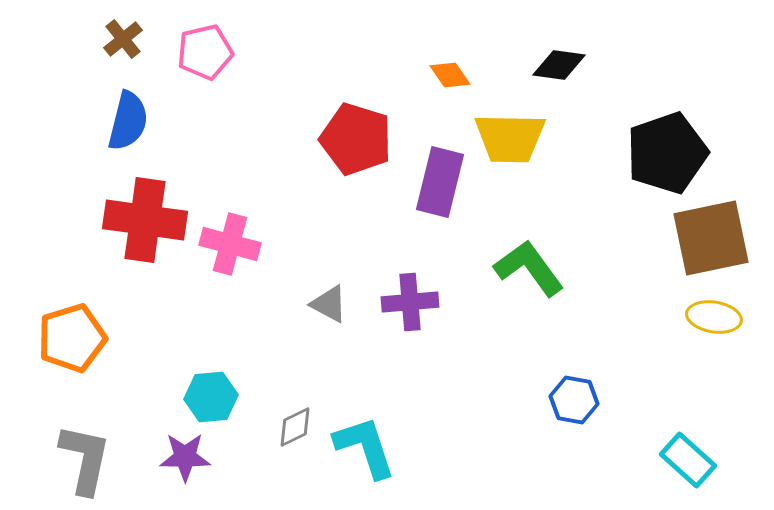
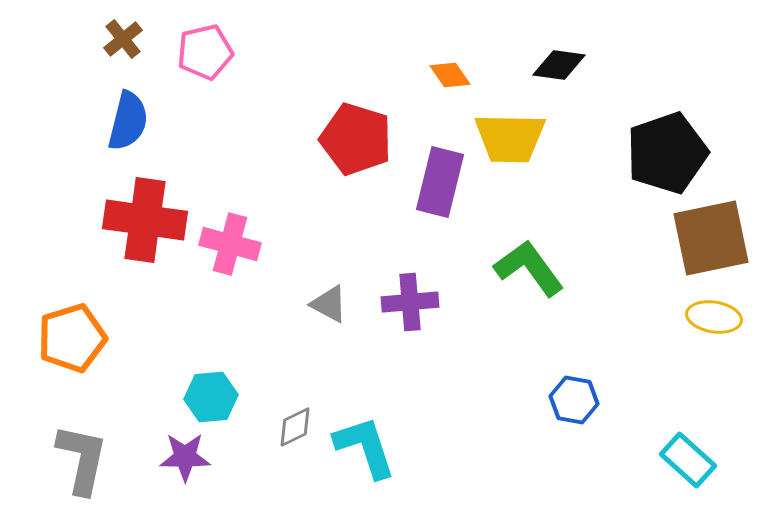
gray L-shape: moved 3 px left
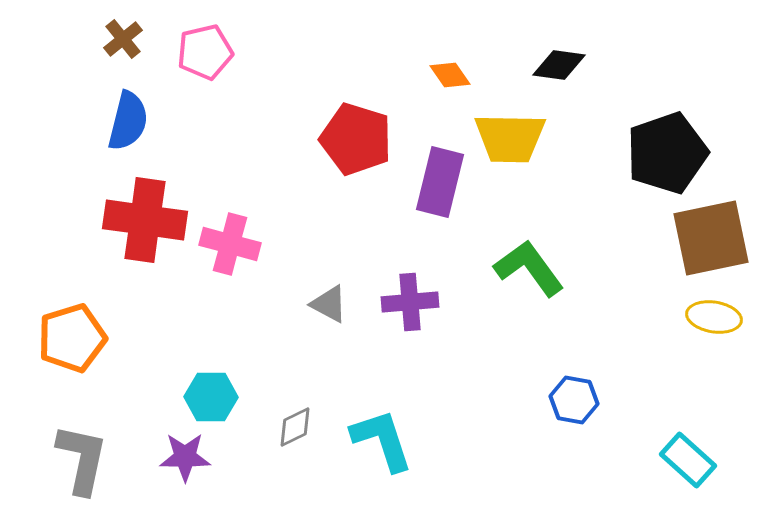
cyan hexagon: rotated 6 degrees clockwise
cyan L-shape: moved 17 px right, 7 px up
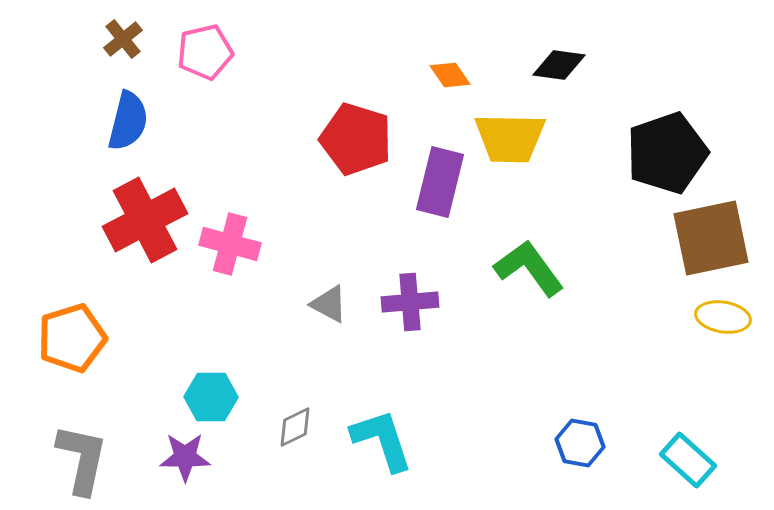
red cross: rotated 36 degrees counterclockwise
yellow ellipse: moved 9 px right
blue hexagon: moved 6 px right, 43 px down
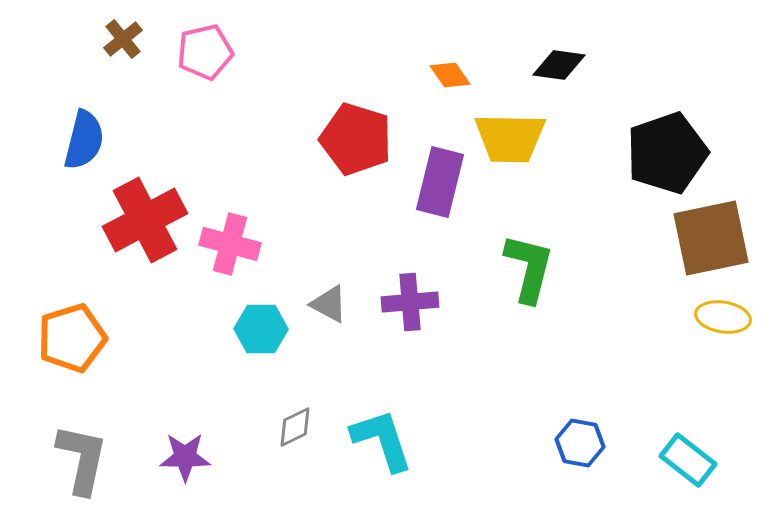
blue semicircle: moved 44 px left, 19 px down
green L-shape: rotated 50 degrees clockwise
cyan hexagon: moved 50 px right, 68 px up
cyan rectangle: rotated 4 degrees counterclockwise
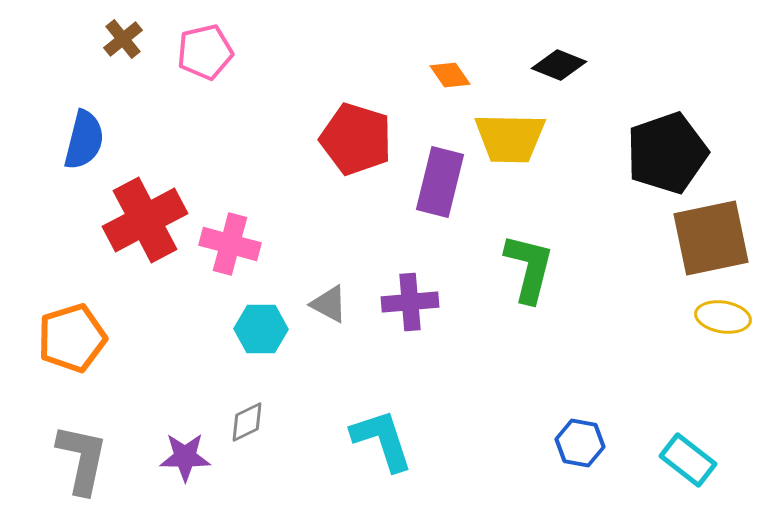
black diamond: rotated 14 degrees clockwise
gray diamond: moved 48 px left, 5 px up
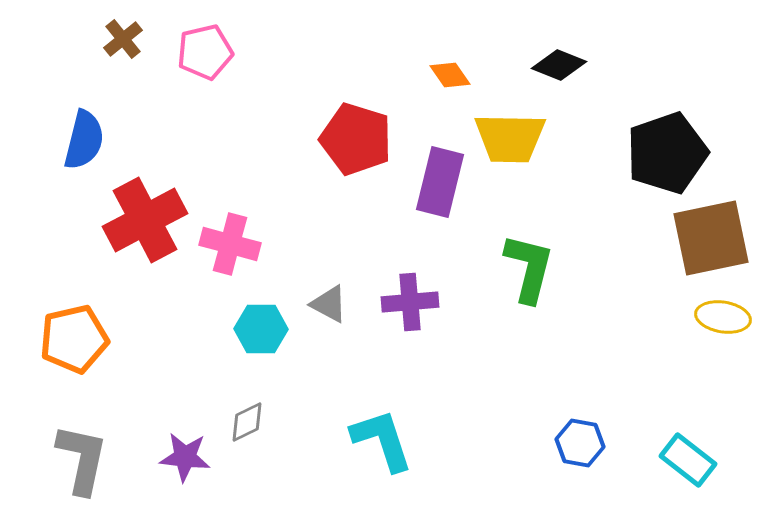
orange pentagon: moved 2 px right, 1 px down; rotated 4 degrees clockwise
purple star: rotated 6 degrees clockwise
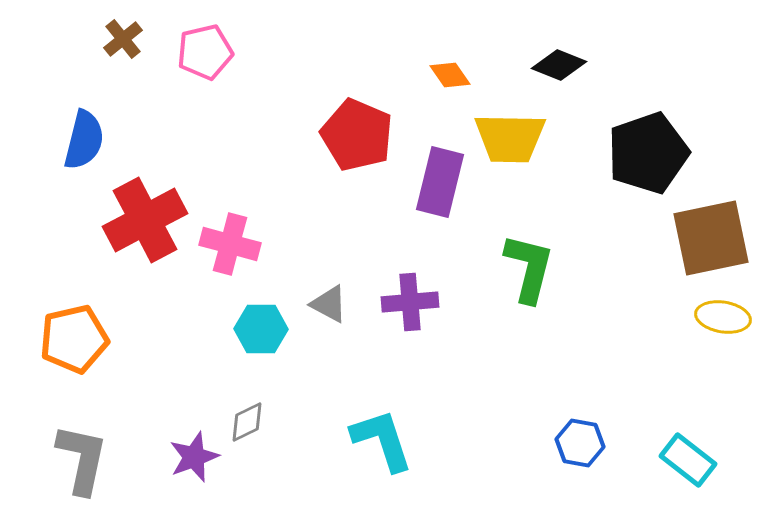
red pentagon: moved 1 px right, 4 px up; rotated 6 degrees clockwise
black pentagon: moved 19 px left
purple star: moved 9 px right; rotated 27 degrees counterclockwise
